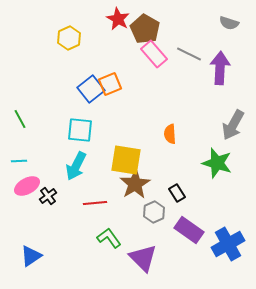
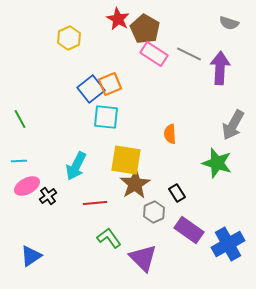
pink rectangle: rotated 16 degrees counterclockwise
cyan square: moved 26 px right, 13 px up
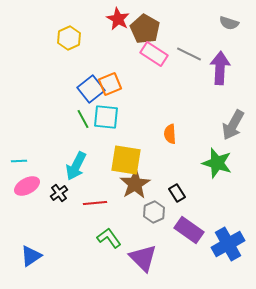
green line: moved 63 px right
black cross: moved 11 px right, 3 px up
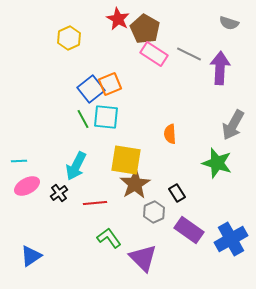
blue cross: moved 3 px right, 5 px up
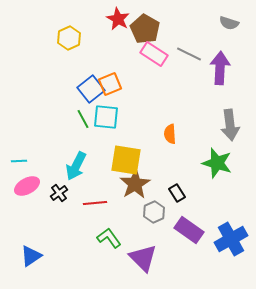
gray arrow: moved 3 px left; rotated 36 degrees counterclockwise
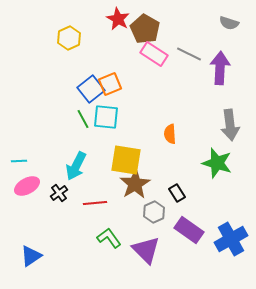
purple triangle: moved 3 px right, 8 px up
